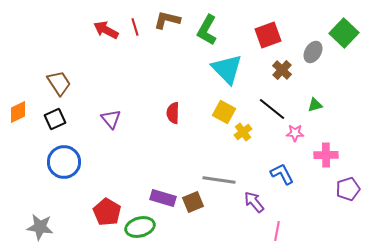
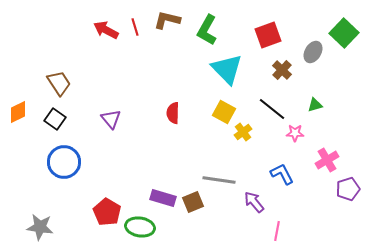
black square: rotated 30 degrees counterclockwise
pink cross: moved 1 px right, 5 px down; rotated 30 degrees counterclockwise
green ellipse: rotated 24 degrees clockwise
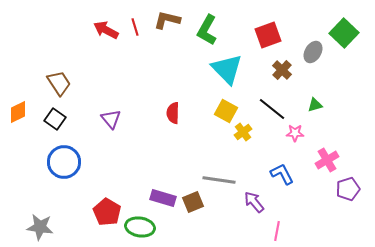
yellow square: moved 2 px right, 1 px up
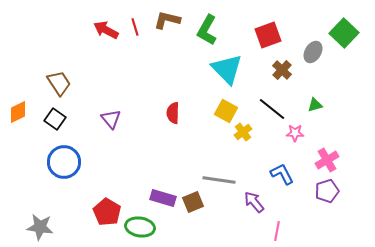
purple pentagon: moved 21 px left, 2 px down
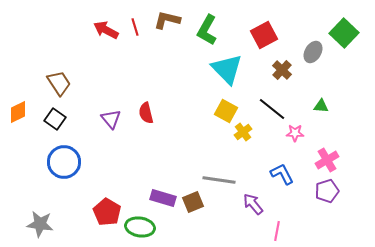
red square: moved 4 px left; rotated 8 degrees counterclockwise
green triangle: moved 6 px right, 1 px down; rotated 21 degrees clockwise
red semicircle: moved 27 px left; rotated 15 degrees counterclockwise
purple arrow: moved 1 px left, 2 px down
gray star: moved 3 px up
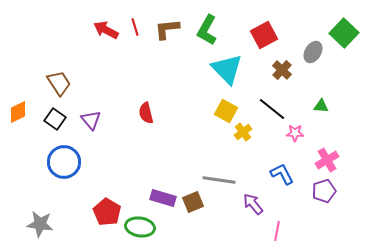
brown L-shape: moved 9 px down; rotated 20 degrees counterclockwise
purple triangle: moved 20 px left, 1 px down
purple pentagon: moved 3 px left
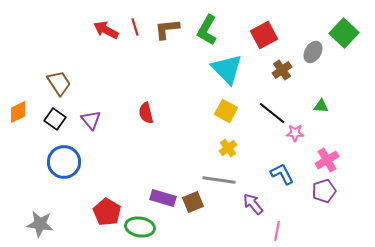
brown cross: rotated 12 degrees clockwise
black line: moved 4 px down
yellow cross: moved 15 px left, 16 px down
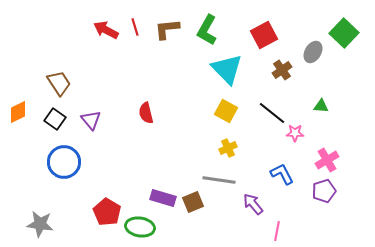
yellow cross: rotated 12 degrees clockwise
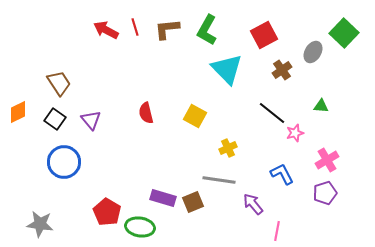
yellow square: moved 31 px left, 5 px down
pink star: rotated 18 degrees counterclockwise
purple pentagon: moved 1 px right, 2 px down
